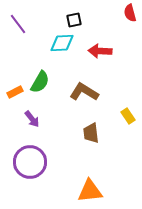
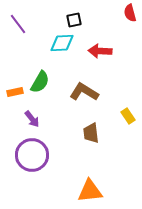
orange rectangle: rotated 14 degrees clockwise
purple circle: moved 2 px right, 7 px up
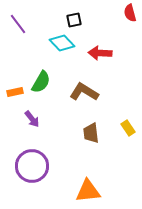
cyan diamond: rotated 50 degrees clockwise
red arrow: moved 2 px down
green semicircle: moved 1 px right
yellow rectangle: moved 12 px down
purple circle: moved 11 px down
orange triangle: moved 2 px left
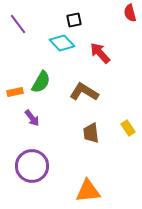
red arrow: rotated 45 degrees clockwise
purple arrow: moved 1 px up
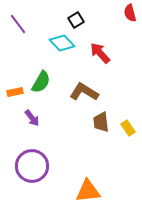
black square: moved 2 px right; rotated 21 degrees counterclockwise
brown trapezoid: moved 10 px right, 11 px up
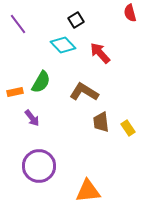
cyan diamond: moved 1 px right, 2 px down
purple circle: moved 7 px right
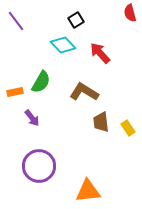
purple line: moved 2 px left, 3 px up
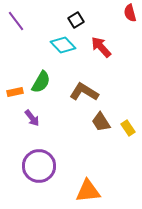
red arrow: moved 1 px right, 6 px up
brown trapezoid: rotated 25 degrees counterclockwise
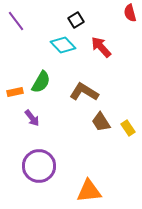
orange triangle: moved 1 px right
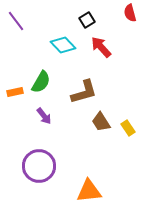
black square: moved 11 px right
brown L-shape: rotated 132 degrees clockwise
purple arrow: moved 12 px right, 2 px up
